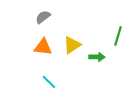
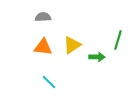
gray semicircle: rotated 35 degrees clockwise
green line: moved 4 px down
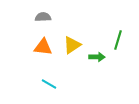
cyan line: moved 2 px down; rotated 14 degrees counterclockwise
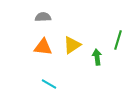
green arrow: rotated 98 degrees counterclockwise
